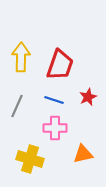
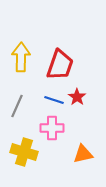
red star: moved 11 px left; rotated 12 degrees counterclockwise
pink cross: moved 3 px left
yellow cross: moved 6 px left, 7 px up
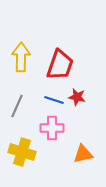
red star: rotated 24 degrees counterclockwise
yellow cross: moved 2 px left
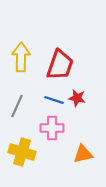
red star: moved 1 px down
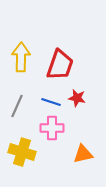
blue line: moved 3 px left, 2 px down
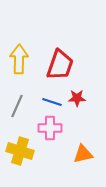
yellow arrow: moved 2 px left, 2 px down
red star: rotated 12 degrees counterclockwise
blue line: moved 1 px right
pink cross: moved 2 px left
yellow cross: moved 2 px left, 1 px up
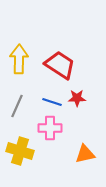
red trapezoid: rotated 76 degrees counterclockwise
orange triangle: moved 2 px right
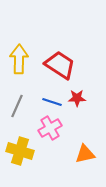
pink cross: rotated 30 degrees counterclockwise
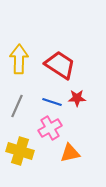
orange triangle: moved 15 px left, 1 px up
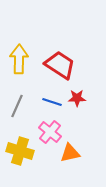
pink cross: moved 4 px down; rotated 20 degrees counterclockwise
